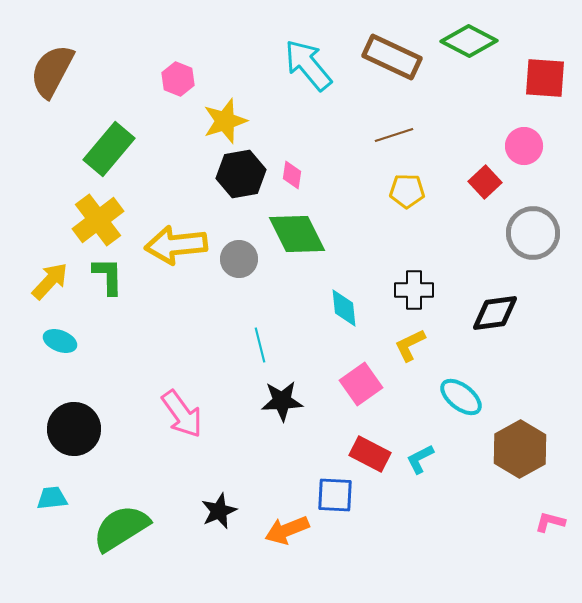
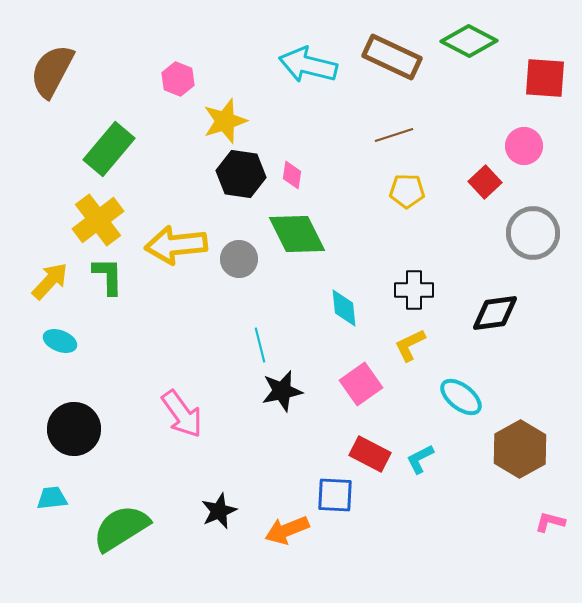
cyan arrow at (308, 65): rotated 36 degrees counterclockwise
black hexagon at (241, 174): rotated 18 degrees clockwise
black star at (282, 401): moved 10 px up; rotated 9 degrees counterclockwise
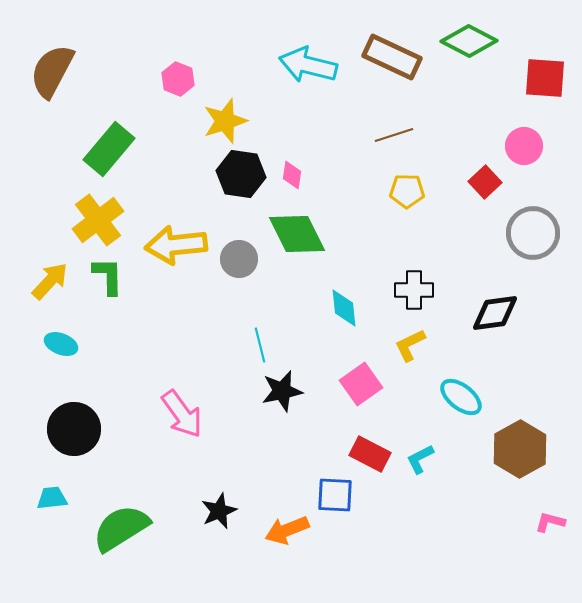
cyan ellipse at (60, 341): moved 1 px right, 3 px down
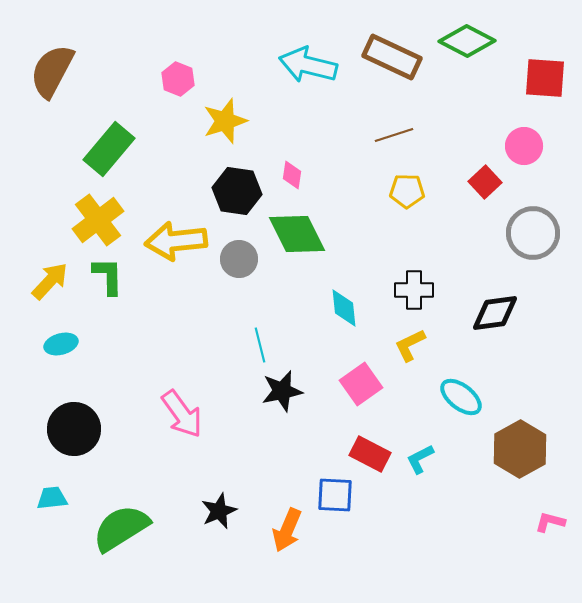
green diamond at (469, 41): moved 2 px left
black hexagon at (241, 174): moved 4 px left, 17 px down
yellow arrow at (176, 245): moved 4 px up
cyan ellipse at (61, 344): rotated 36 degrees counterclockwise
orange arrow at (287, 530): rotated 45 degrees counterclockwise
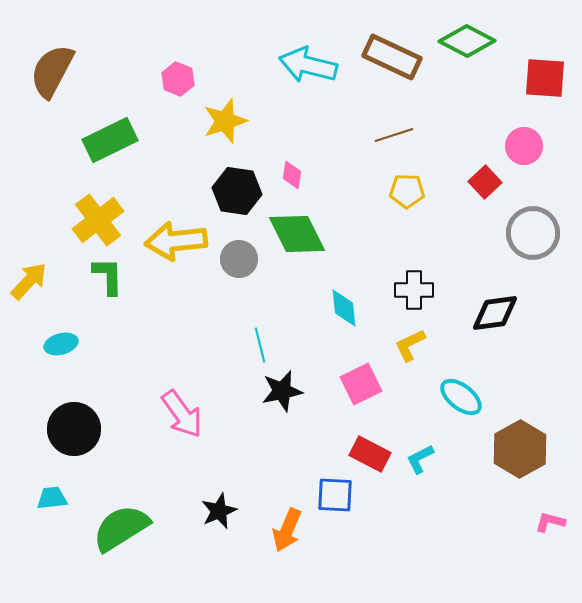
green rectangle at (109, 149): moved 1 px right, 9 px up; rotated 24 degrees clockwise
yellow arrow at (50, 281): moved 21 px left
pink square at (361, 384): rotated 9 degrees clockwise
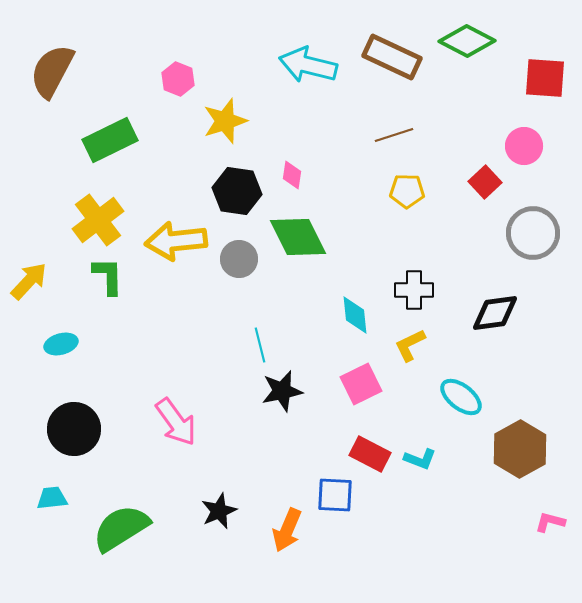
green diamond at (297, 234): moved 1 px right, 3 px down
cyan diamond at (344, 308): moved 11 px right, 7 px down
pink arrow at (182, 414): moved 6 px left, 8 px down
cyan L-shape at (420, 459): rotated 132 degrees counterclockwise
